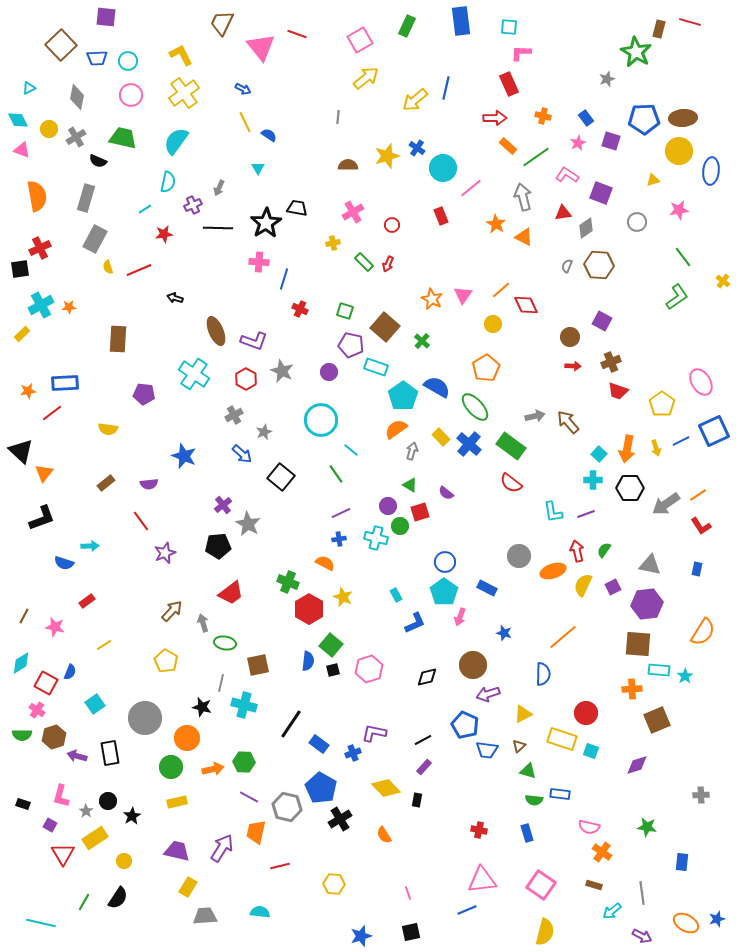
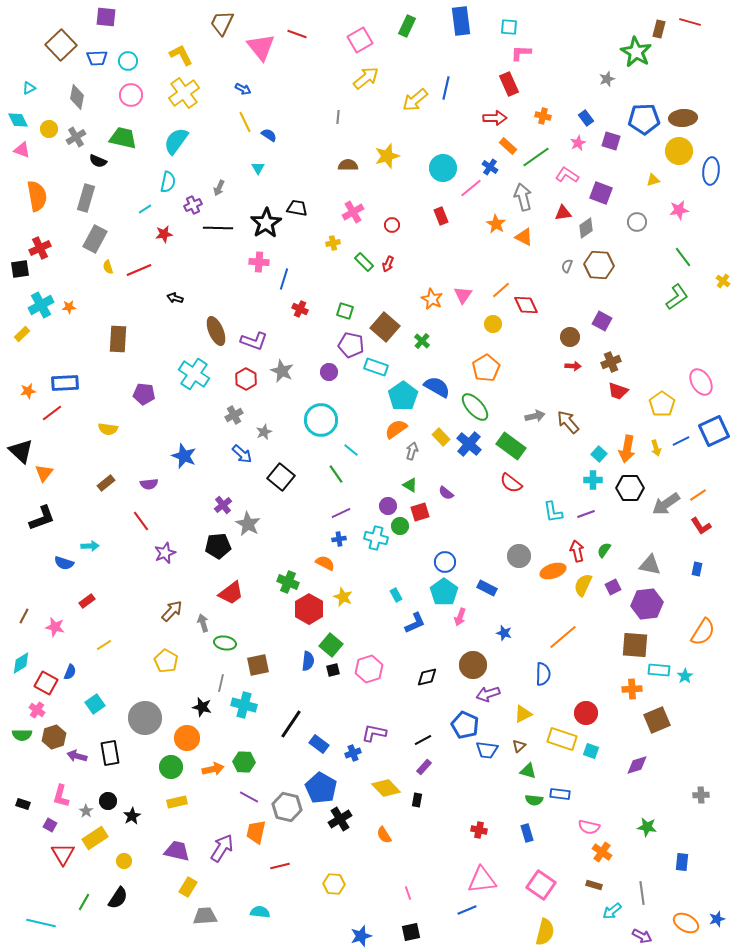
blue cross at (417, 148): moved 73 px right, 19 px down
brown square at (638, 644): moved 3 px left, 1 px down
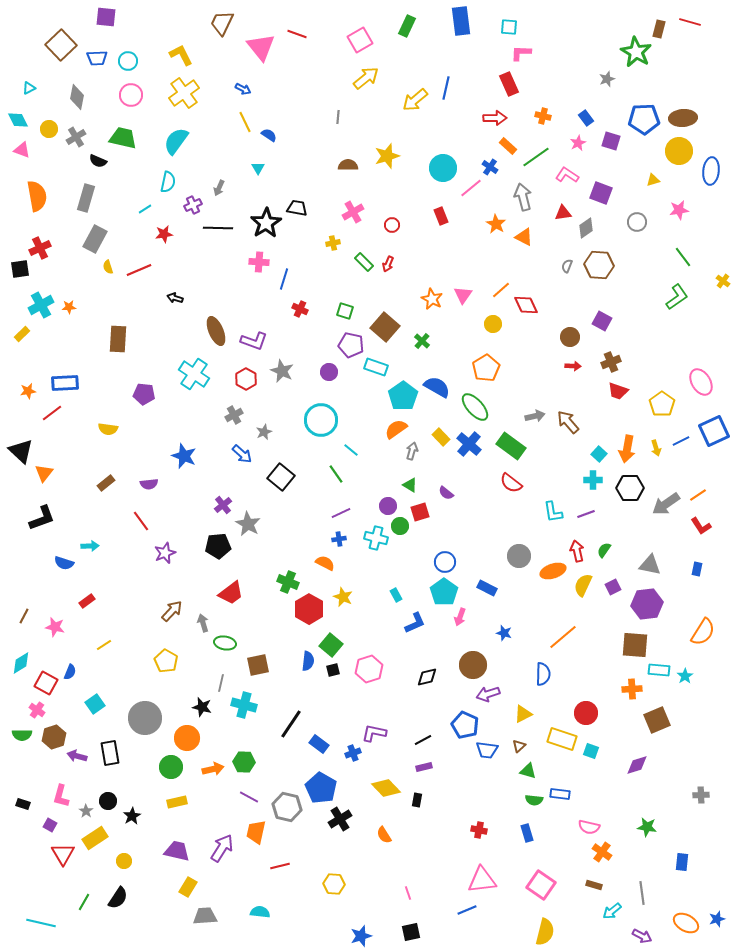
purple rectangle at (424, 767): rotated 35 degrees clockwise
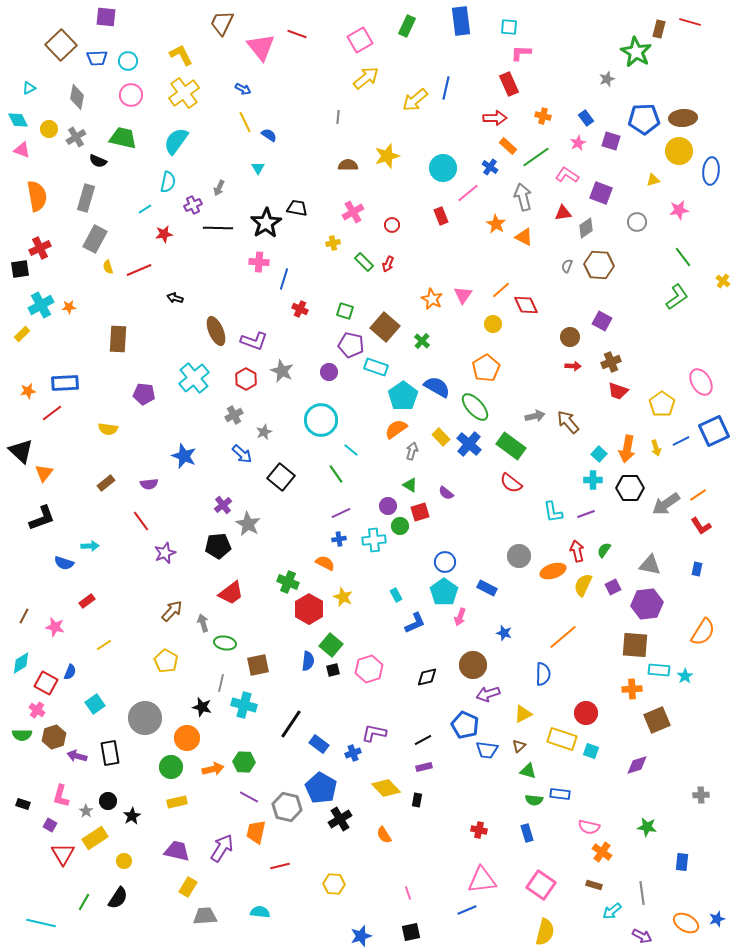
pink line at (471, 188): moved 3 px left, 5 px down
cyan cross at (194, 374): moved 4 px down; rotated 16 degrees clockwise
cyan cross at (376, 538): moved 2 px left, 2 px down; rotated 20 degrees counterclockwise
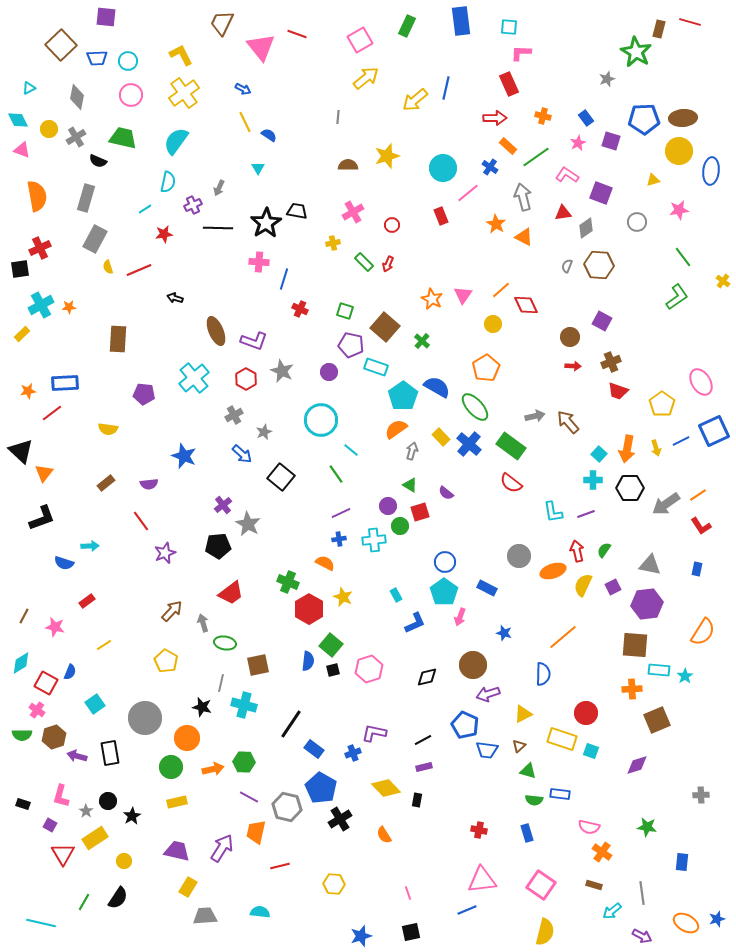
black trapezoid at (297, 208): moved 3 px down
blue rectangle at (319, 744): moved 5 px left, 5 px down
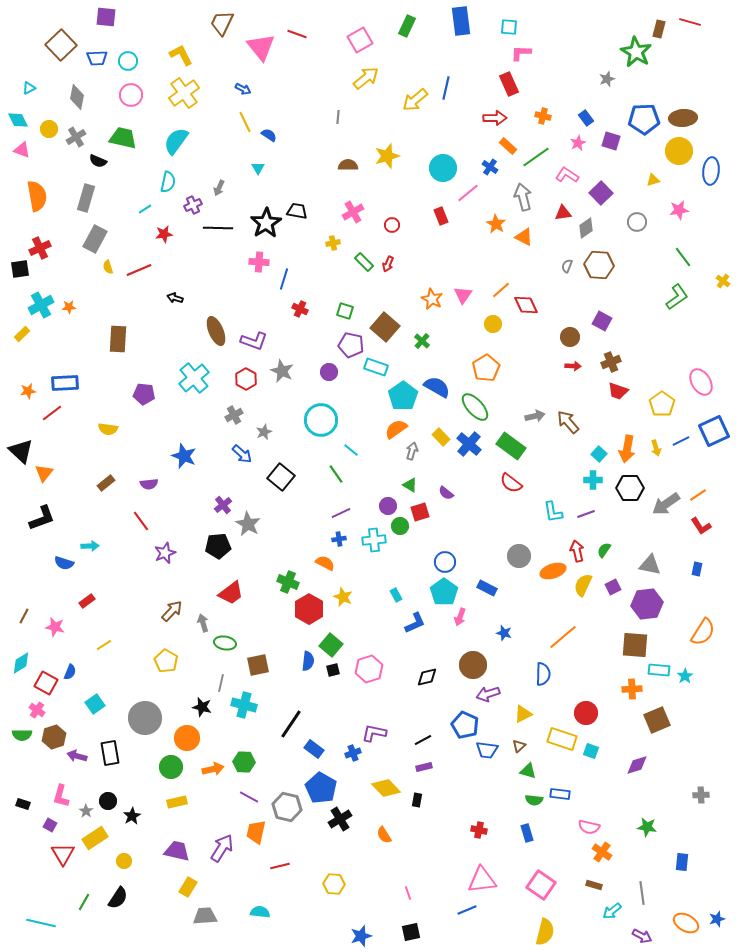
purple square at (601, 193): rotated 25 degrees clockwise
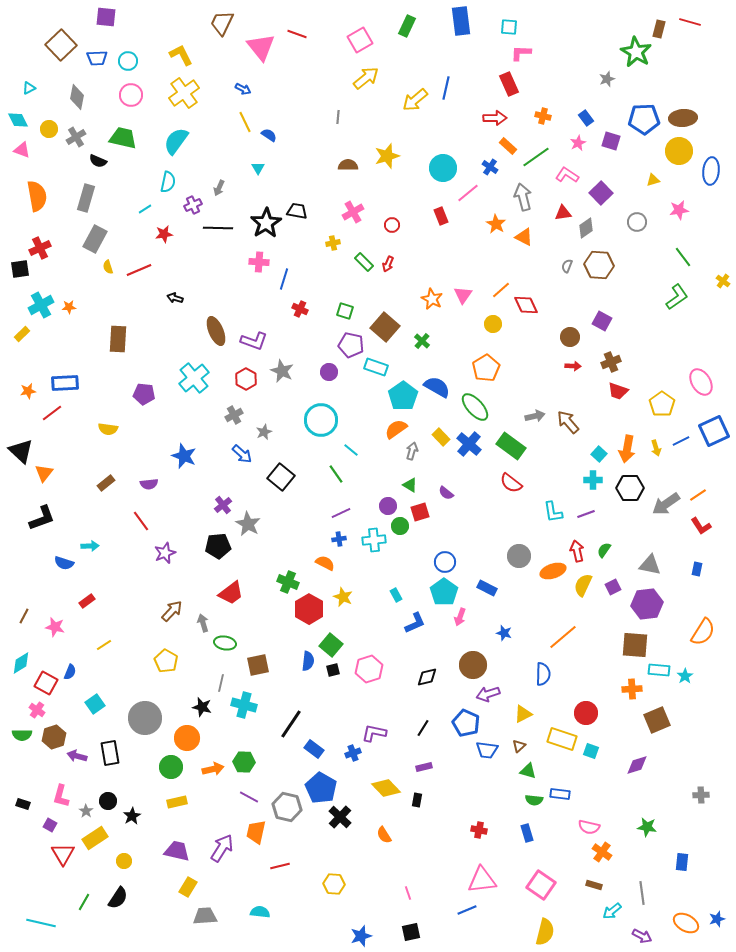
blue pentagon at (465, 725): moved 1 px right, 2 px up
black line at (423, 740): moved 12 px up; rotated 30 degrees counterclockwise
black cross at (340, 819): moved 2 px up; rotated 15 degrees counterclockwise
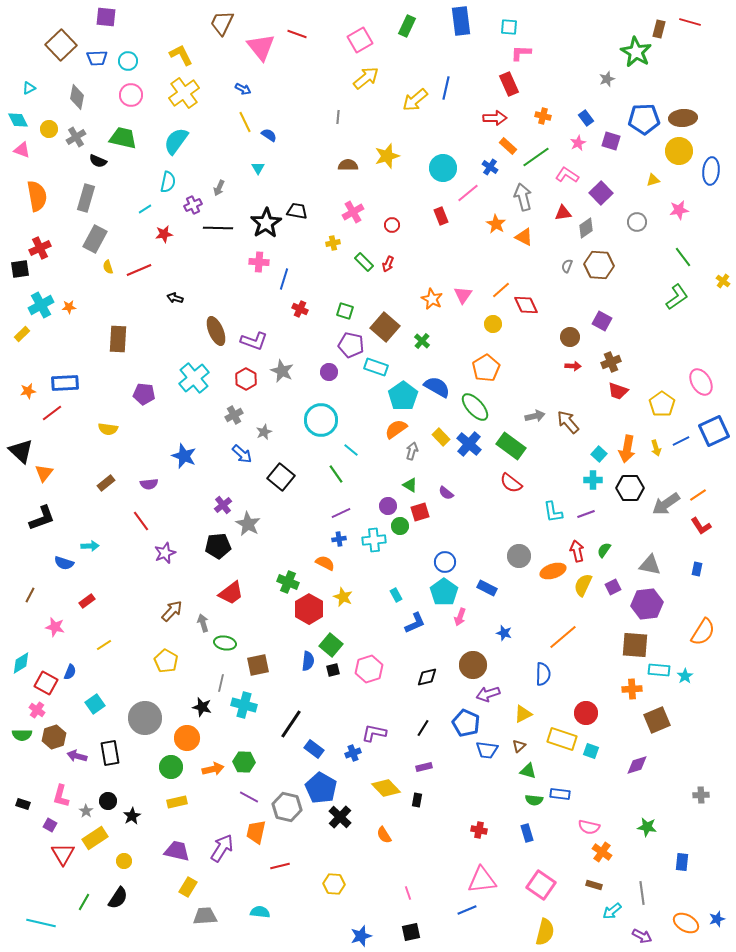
brown line at (24, 616): moved 6 px right, 21 px up
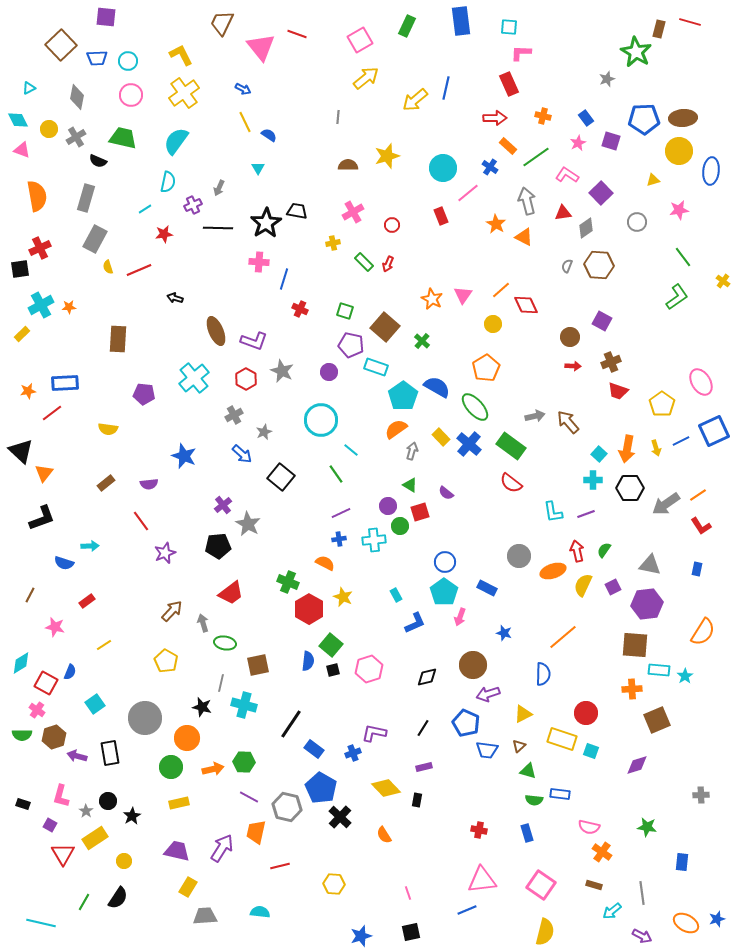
gray arrow at (523, 197): moved 4 px right, 4 px down
yellow rectangle at (177, 802): moved 2 px right, 1 px down
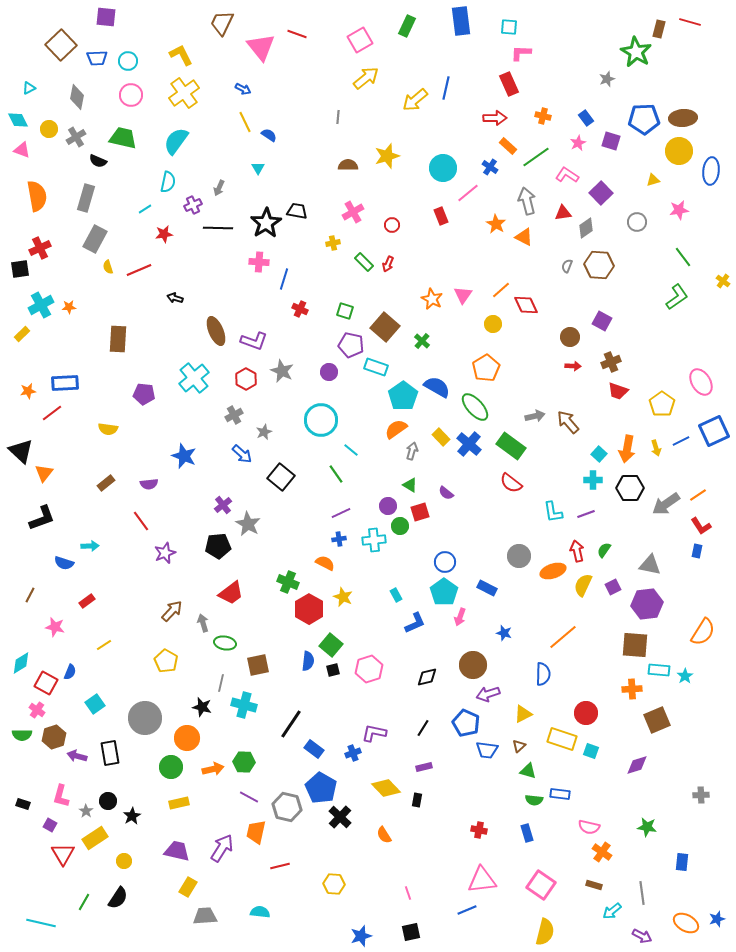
blue rectangle at (697, 569): moved 18 px up
